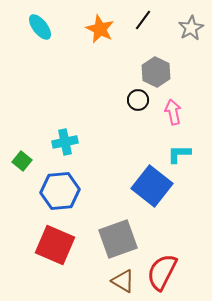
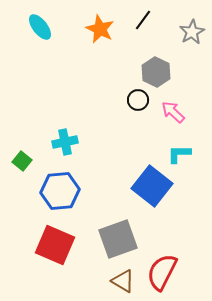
gray star: moved 1 px right, 4 px down
pink arrow: rotated 35 degrees counterclockwise
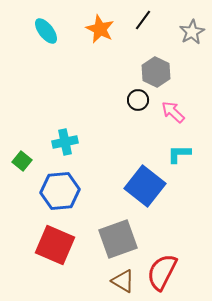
cyan ellipse: moved 6 px right, 4 px down
blue square: moved 7 px left
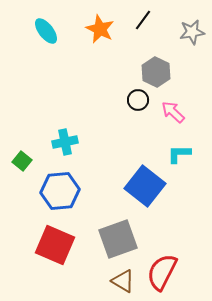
gray star: rotated 20 degrees clockwise
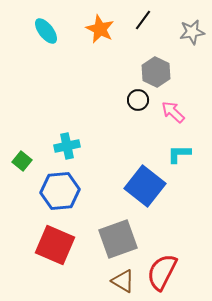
cyan cross: moved 2 px right, 4 px down
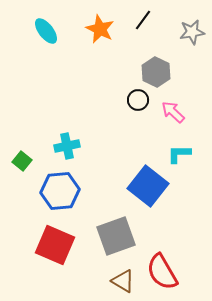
blue square: moved 3 px right
gray square: moved 2 px left, 3 px up
red semicircle: rotated 57 degrees counterclockwise
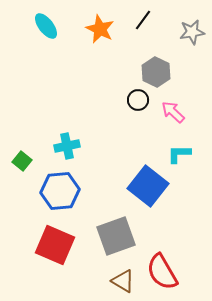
cyan ellipse: moved 5 px up
